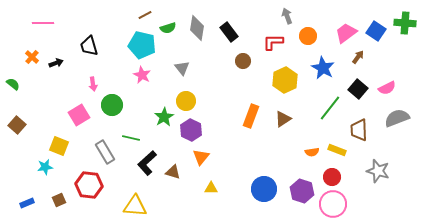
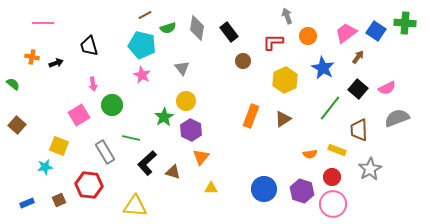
orange cross at (32, 57): rotated 32 degrees counterclockwise
orange semicircle at (312, 152): moved 2 px left, 2 px down
gray star at (378, 171): moved 8 px left, 2 px up; rotated 25 degrees clockwise
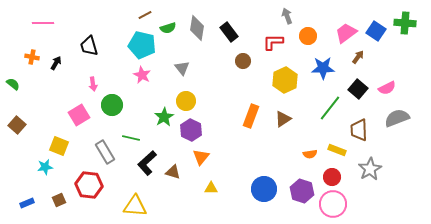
black arrow at (56, 63): rotated 40 degrees counterclockwise
blue star at (323, 68): rotated 30 degrees counterclockwise
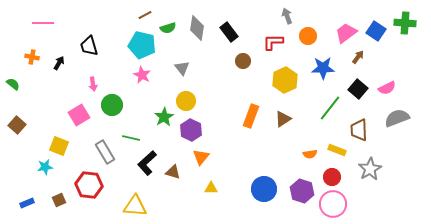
black arrow at (56, 63): moved 3 px right
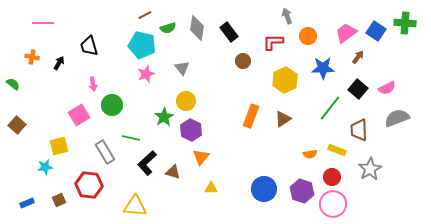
pink star at (142, 75): moved 4 px right, 1 px up; rotated 24 degrees clockwise
yellow square at (59, 146): rotated 36 degrees counterclockwise
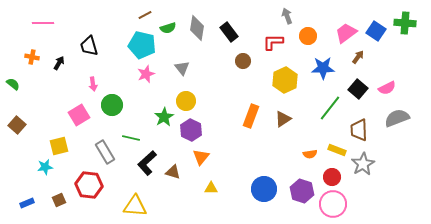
gray star at (370, 169): moved 7 px left, 5 px up
